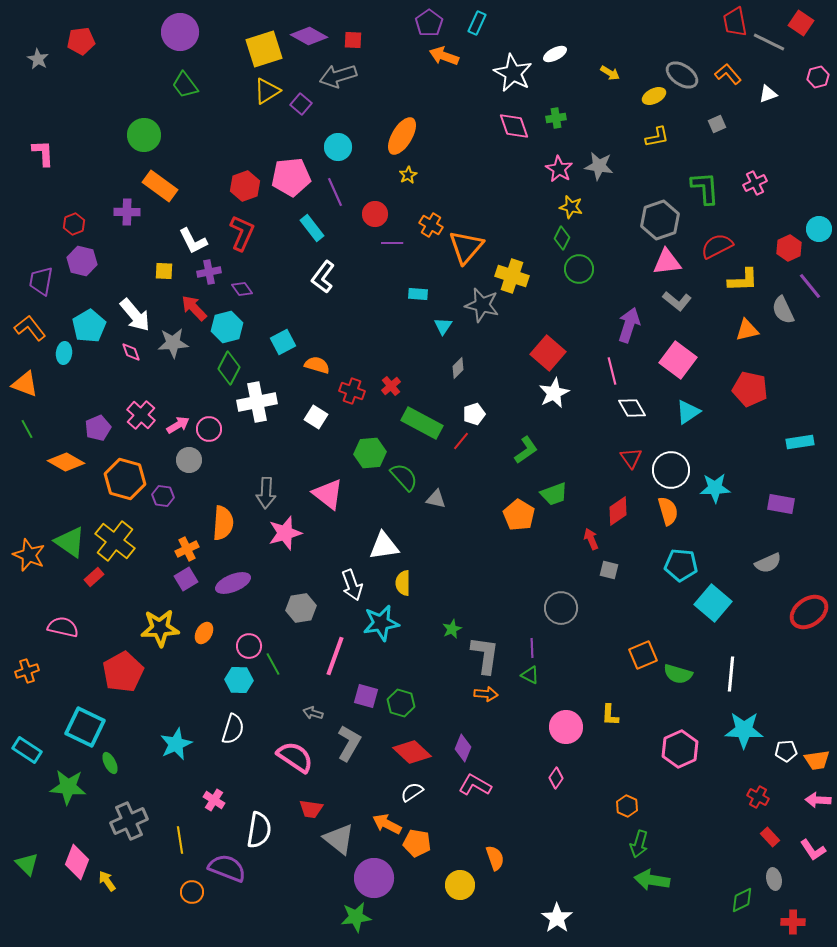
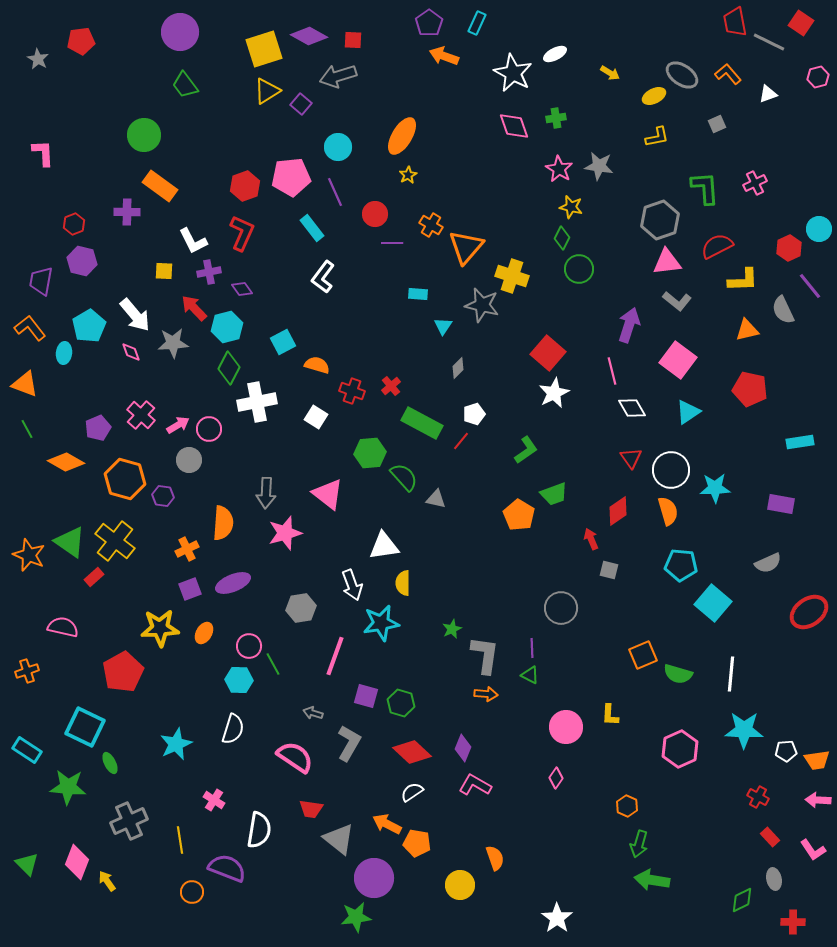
purple square at (186, 579): moved 4 px right, 10 px down; rotated 10 degrees clockwise
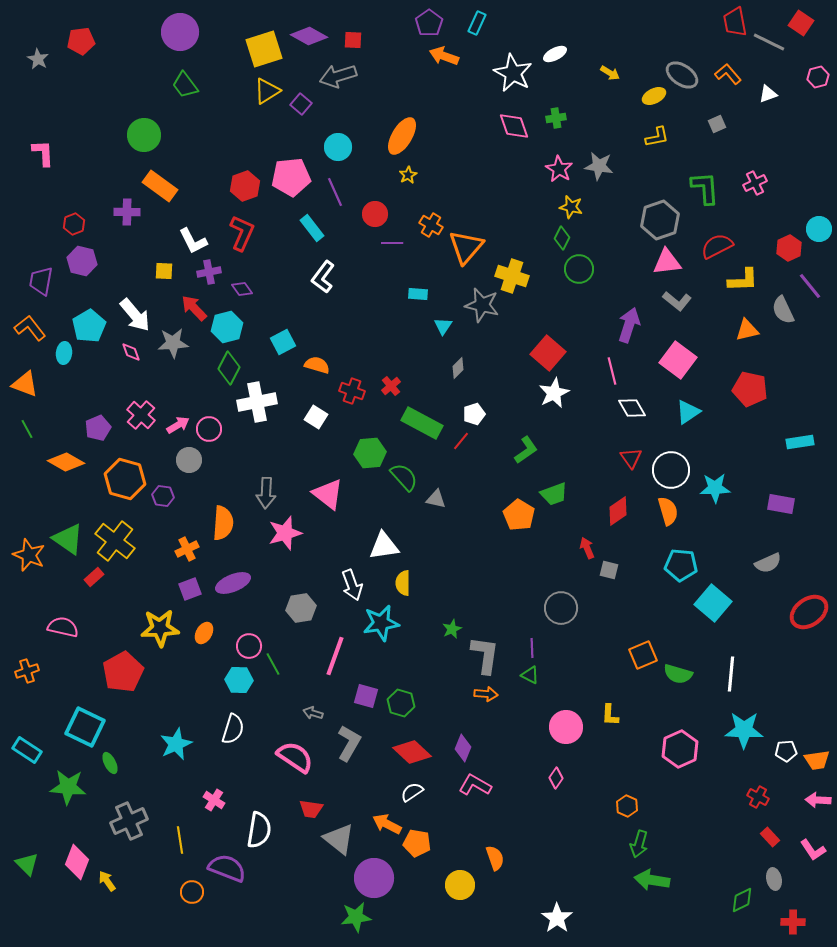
red arrow at (591, 539): moved 4 px left, 9 px down
green triangle at (70, 542): moved 2 px left, 3 px up
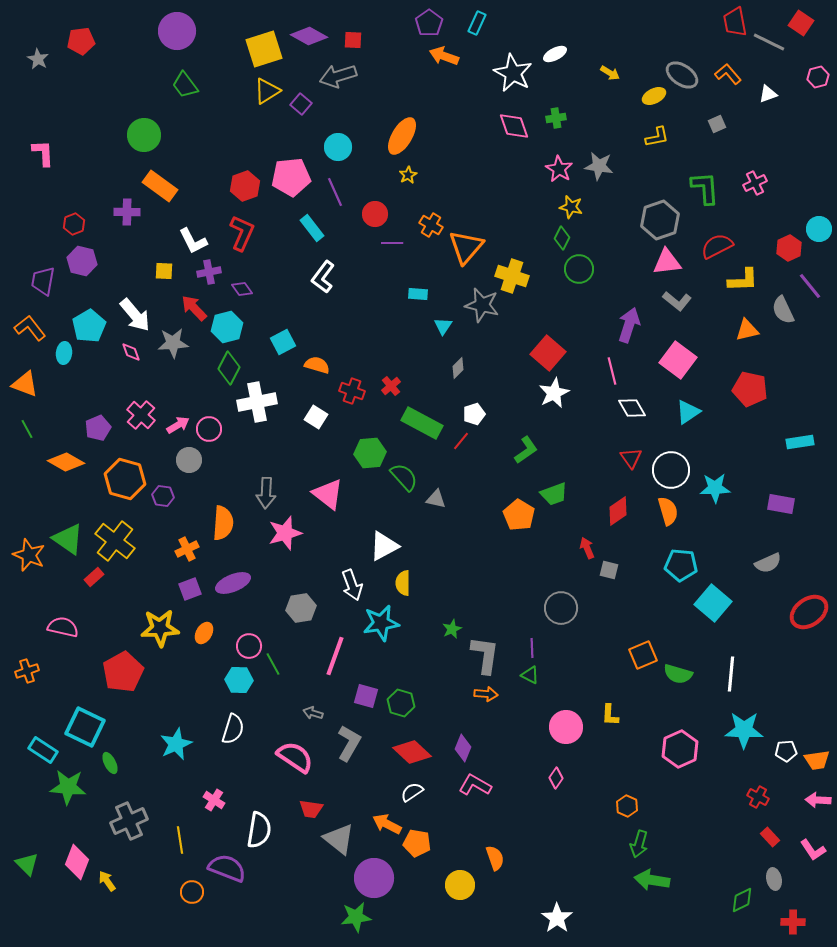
purple circle at (180, 32): moved 3 px left, 1 px up
purple trapezoid at (41, 281): moved 2 px right
white triangle at (384, 546): rotated 20 degrees counterclockwise
cyan rectangle at (27, 750): moved 16 px right
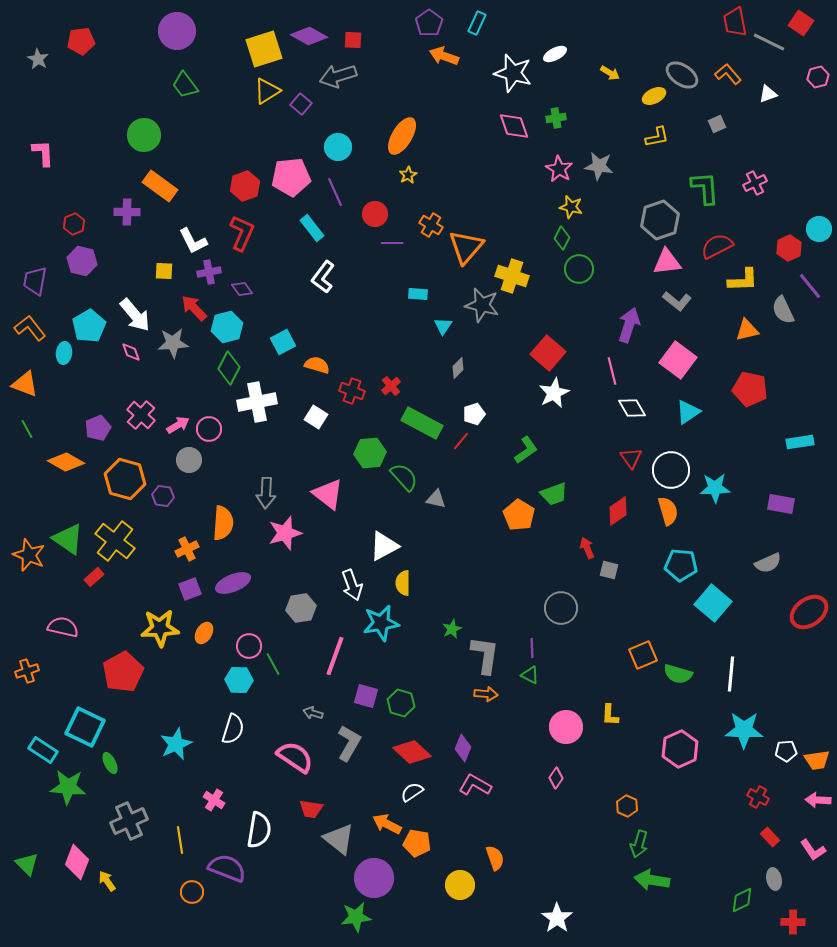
white star at (513, 73): rotated 12 degrees counterclockwise
purple trapezoid at (43, 281): moved 8 px left
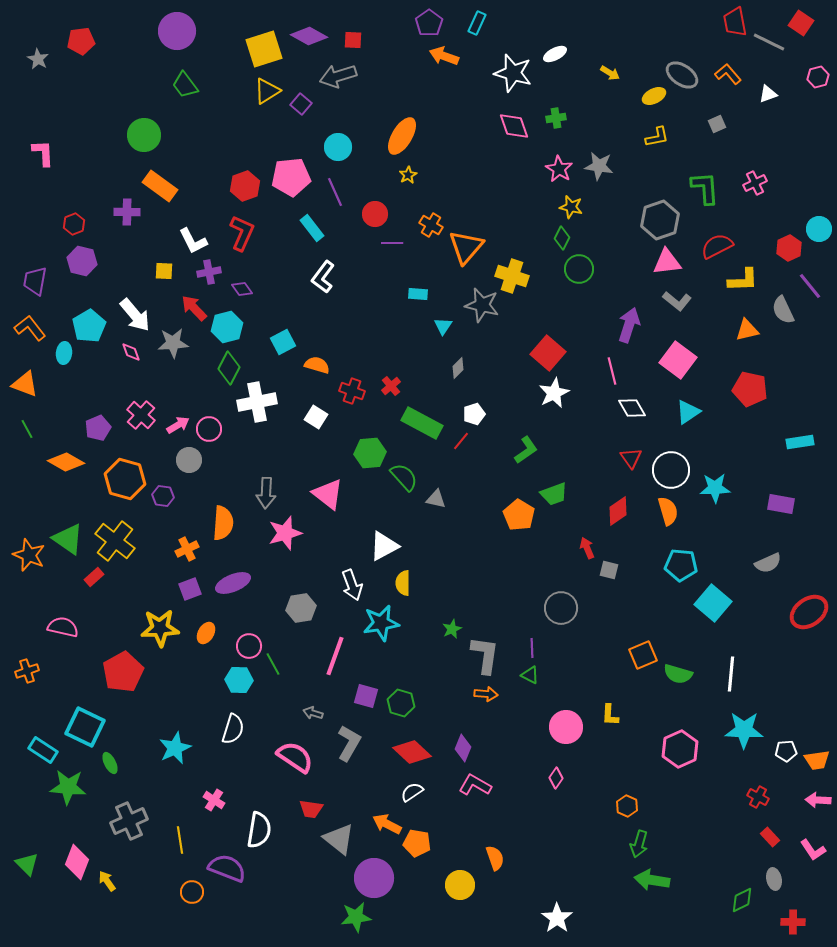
orange ellipse at (204, 633): moved 2 px right
cyan star at (176, 744): moved 1 px left, 4 px down
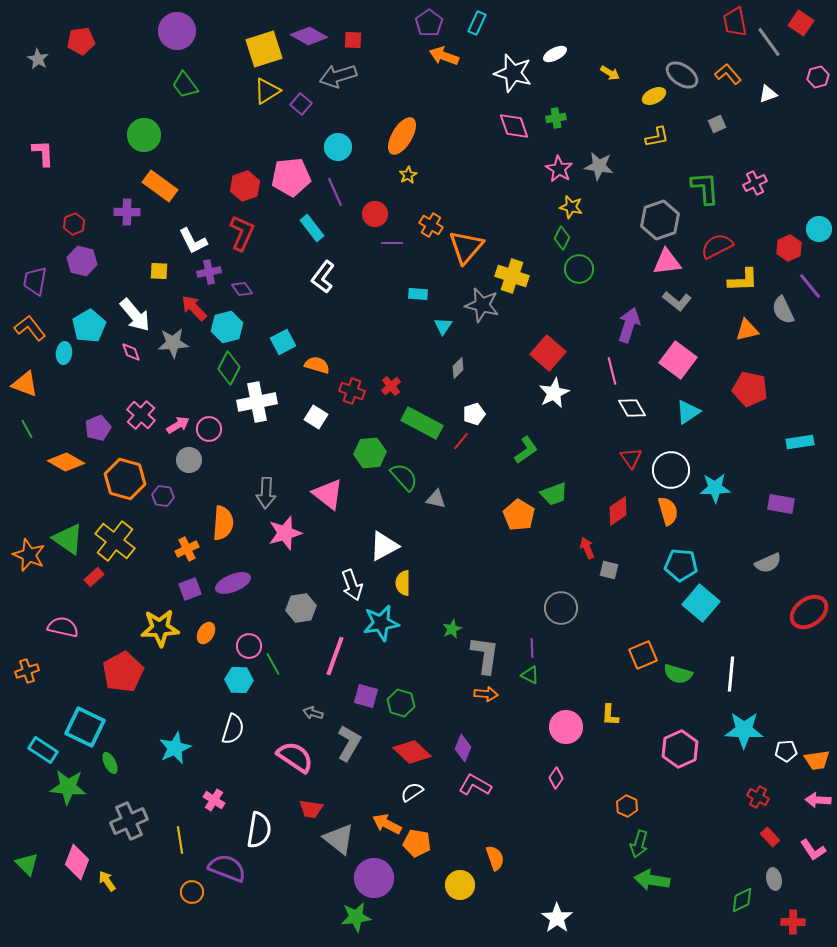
gray line at (769, 42): rotated 28 degrees clockwise
yellow square at (164, 271): moved 5 px left
cyan square at (713, 603): moved 12 px left
